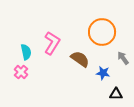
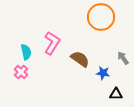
orange circle: moved 1 px left, 15 px up
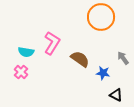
cyan semicircle: rotated 112 degrees clockwise
black triangle: moved 1 px down; rotated 24 degrees clockwise
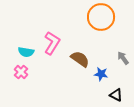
blue star: moved 2 px left, 1 px down
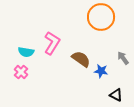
brown semicircle: moved 1 px right
blue star: moved 3 px up
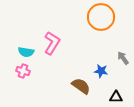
brown semicircle: moved 27 px down
pink cross: moved 2 px right, 1 px up; rotated 24 degrees counterclockwise
black triangle: moved 2 px down; rotated 24 degrees counterclockwise
